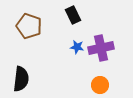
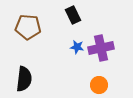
brown pentagon: moved 1 px left, 1 px down; rotated 15 degrees counterclockwise
black semicircle: moved 3 px right
orange circle: moved 1 px left
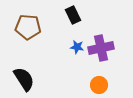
black semicircle: rotated 40 degrees counterclockwise
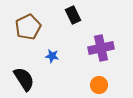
brown pentagon: rotated 30 degrees counterclockwise
blue star: moved 25 px left, 9 px down
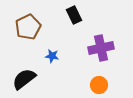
black rectangle: moved 1 px right
black semicircle: rotated 95 degrees counterclockwise
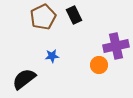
brown pentagon: moved 15 px right, 10 px up
purple cross: moved 15 px right, 2 px up
blue star: rotated 16 degrees counterclockwise
orange circle: moved 20 px up
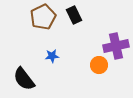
black semicircle: rotated 90 degrees counterclockwise
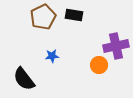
black rectangle: rotated 54 degrees counterclockwise
